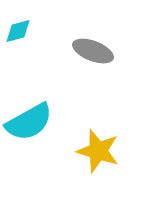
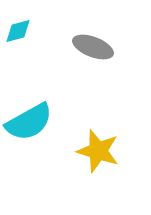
gray ellipse: moved 4 px up
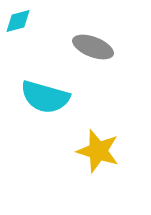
cyan diamond: moved 10 px up
cyan semicircle: moved 16 px right, 25 px up; rotated 45 degrees clockwise
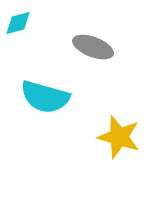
cyan diamond: moved 2 px down
yellow star: moved 21 px right, 14 px up
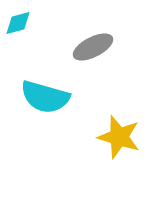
gray ellipse: rotated 48 degrees counterclockwise
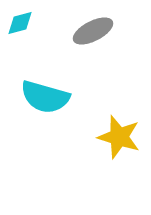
cyan diamond: moved 2 px right
gray ellipse: moved 16 px up
